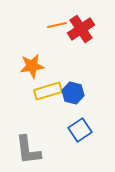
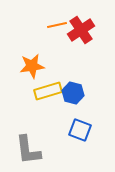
red cross: moved 1 px down
blue square: rotated 35 degrees counterclockwise
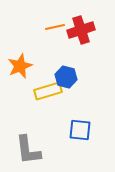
orange line: moved 2 px left, 2 px down
red cross: rotated 16 degrees clockwise
orange star: moved 12 px left; rotated 15 degrees counterclockwise
blue hexagon: moved 7 px left, 16 px up
blue square: rotated 15 degrees counterclockwise
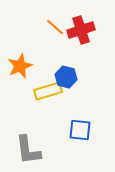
orange line: rotated 54 degrees clockwise
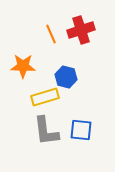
orange line: moved 4 px left, 7 px down; rotated 24 degrees clockwise
orange star: moved 3 px right; rotated 25 degrees clockwise
yellow rectangle: moved 3 px left, 6 px down
blue square: moved 1 px right
gray L-shape: moved 18 px right, 19 px up
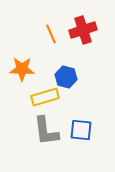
red cross: moved 2 px right
orange star: moved 1 px left, 3 px down
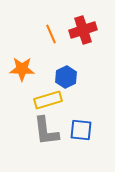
blue hexagon: rotated 20 degrees clockwise
yellow rectangle: moved 3 px right, 3 px down
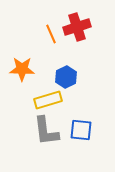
red cross: moved 6 px left, 3 px up
